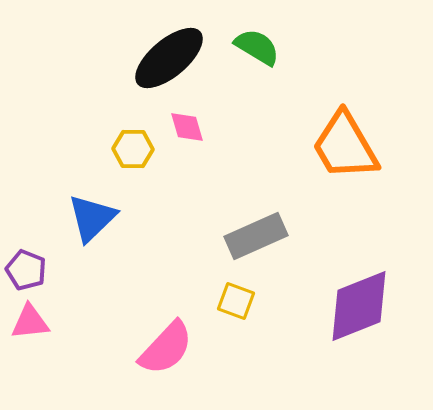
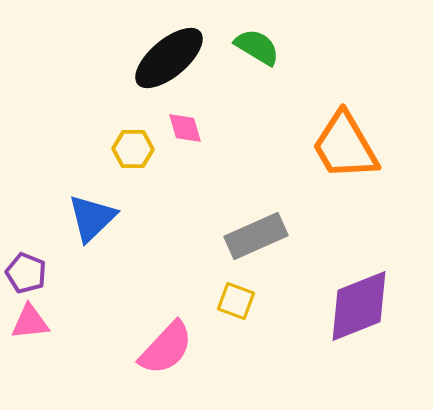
pink diamond: moved 2 px left, 1 px down
purple pentagon: moved 3 px down
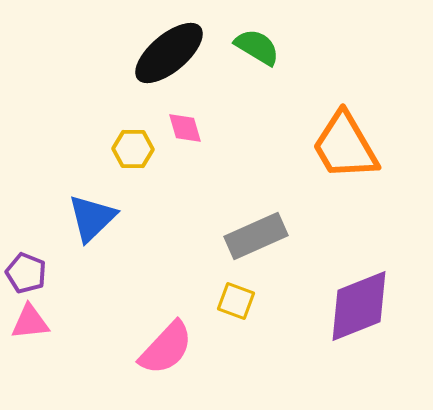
black ellipse: moved 5 px up
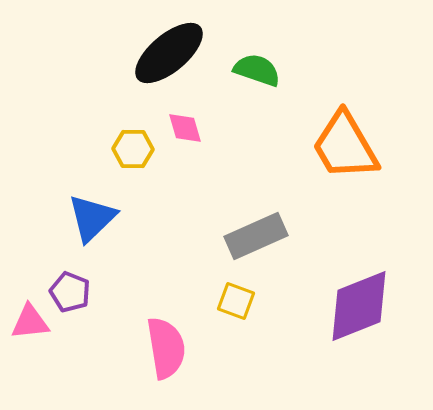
green semicircle: moved 23 px down; rotated 12 degrees counterclockwise
purple pentagon: moved 44 px right, 19 px down
pink semicircle: rotated 52 degrees counterclockwise
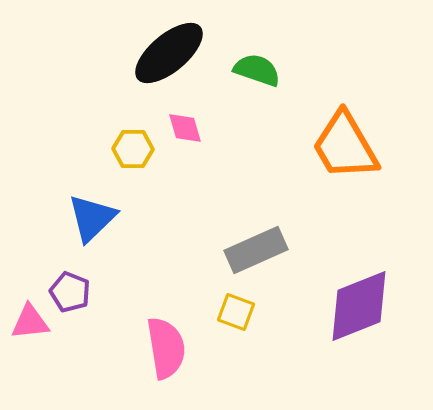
gray rectangle: moved 14 px down
yellow square: moved 11 px down
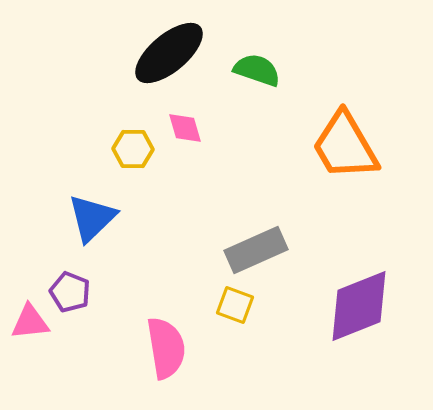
yellow square: moved 1 px left, 7 px up
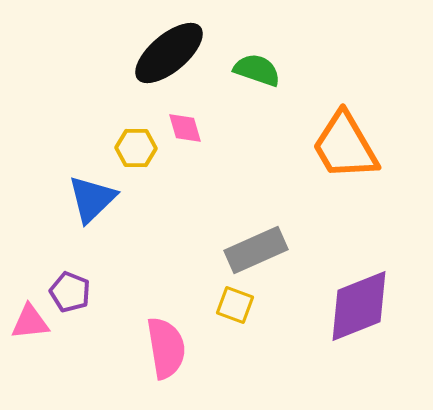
yellow hexagon: moved 3 px right, 1 px up
blue triangle: moved 19 px up
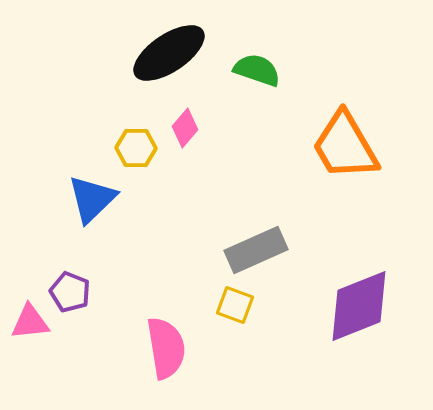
black ellipse: rotated 6 degrees clockwise
pink diamond: rotated 57 degrees clockwise
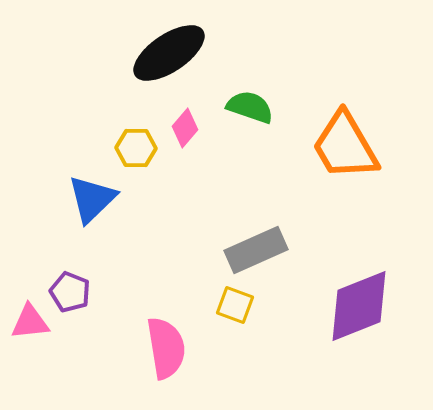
green semicircle: moved 7 px left, 37 px down
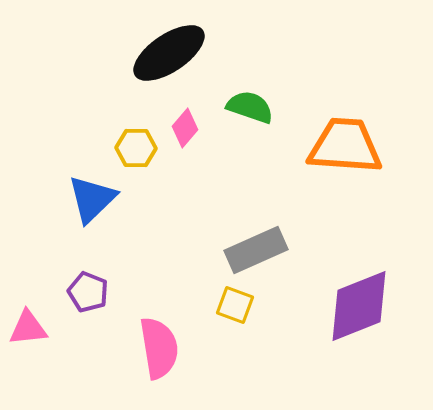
orange trapezoid: rotated 124 degrees clockwise
purple pentagon: moved 18 px right
pink triangle: moved 2 px left, 6 px down
pink semicircle: moved 7 px left
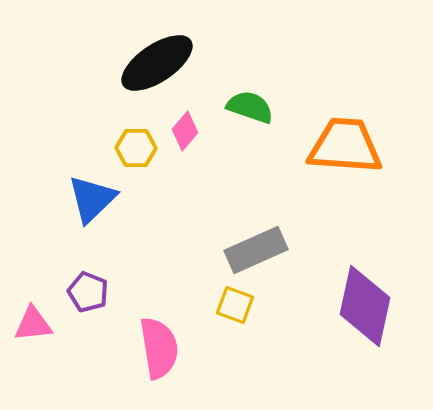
black ellipse: moved 12 px left, 10 px down
pink diamond: moved 3 px down
purple diamond: moved 6 px right; rotated 56 degrees counterclockwise
pink triangle: moved 5 px right, 4 px up
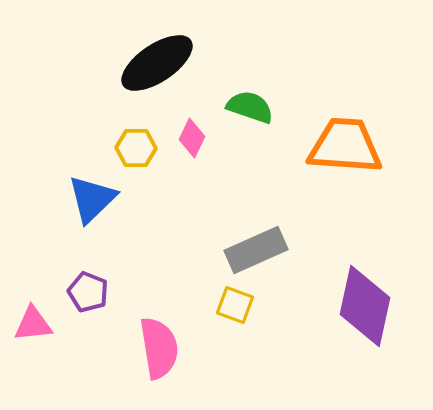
pink diamond: moved 7 px right, 7 px down; rotated 15 degrees counterclockwise
